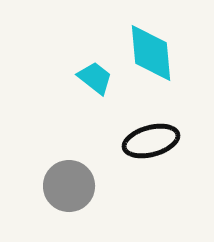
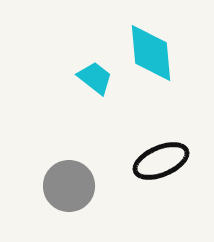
black ellipse: moved 10 px right, 20 px down; rotated 8 degrees counterclockwise
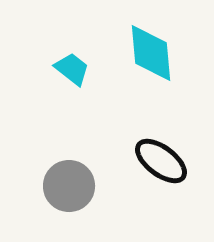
cyan trapezoid: moved 23 px left, 9 px up
black ellipse: rotated 60 degrees clockwise
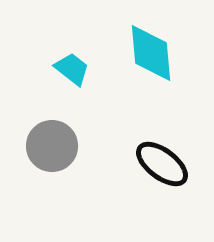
black ellipse: moved 1 px right, 3 px down
gray circle: moved 17 px left, 40 px up
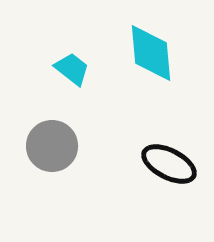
black ellipse: moved 7 px right; rotated 10 degrees counterclockwise
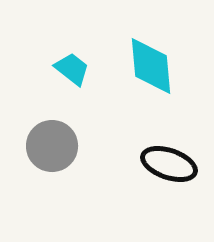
cyan diamond: moved 13 px down
black ellipse: rotated 8 degrees counterclockwise
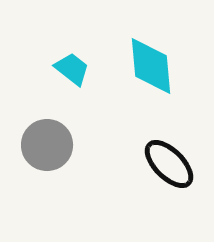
gray circle: moved 5 px left, 1 px up
black ellipse: rotated 26 degrees clockwise
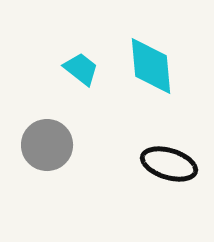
cyan trapezoid: moved 9 px right
black ellipse: rotated 28 degrees counterclockwise
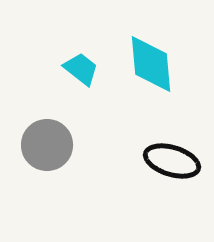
cyan diamond: moved 2 px up
black ellipse: moved 3 px right, 3 px up
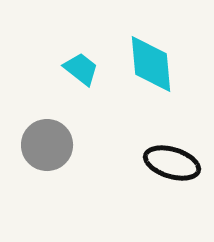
black ellipse: moved 2 px down
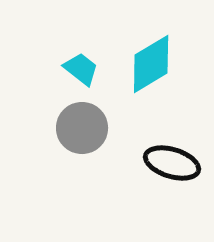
cyan diamond: rotated 64 degrees clockwise
gray circle: moved 35 px right, 17 px up
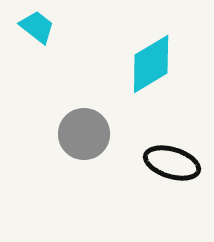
cyan trapezoid: moved 44 px left, 42 px up
gray circle: moved 2 px right, 6 px down
